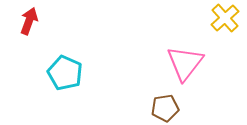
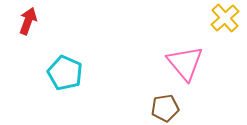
red arrow: moved 1 px left
pink triangle: rotated 18 degrees counterclockwise
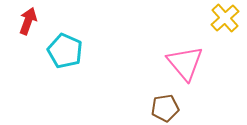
cyan pentagon: moved 22 px up
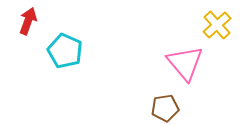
yellow cross: moved 8 px left, 7 px down
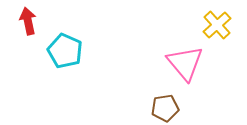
red arrow: rotated 32 degrees counterclockwise
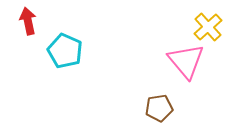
yellow cross: moved 9 px left, 2 px down
pink triangle: moved 1 px right, 2 px up
brown pentagon: moved 6 px left
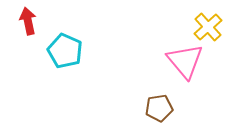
pink triangle: moved 1 px left
